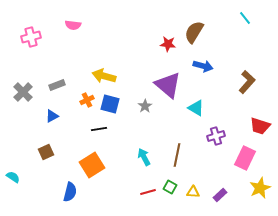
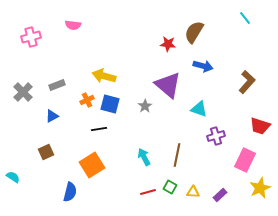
cyan triangle: moved 3 px right, 1 px down; rotated 12 degrees counterclockwise
pink rectangle: moved 2 px down
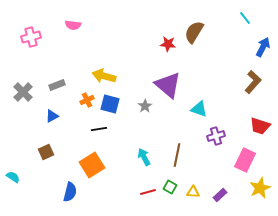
blue arrow: moved 60 px right, 19 px up; rotated 78 degrees counterclockwise
brown L-shape: moved 6 px right
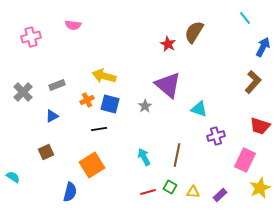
red star: rotated 21 degrees clockwise
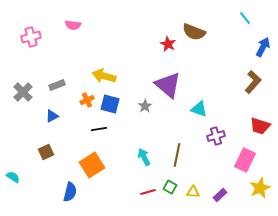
brown semicircle: rotated 100 degrees counterclockwise
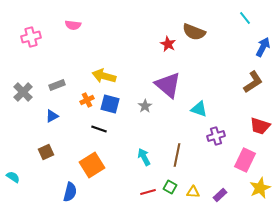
brown L-shape: rotated 15 degrees clockwise
black line: rotated 28 degrees clockwise
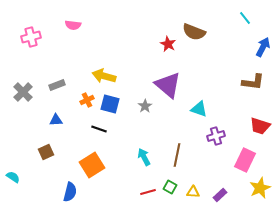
brown L-shape: rotated 40 degrees clockwise
blue triangle: moved 4 px right, 4 px down; rotated 24 degrees clockwise
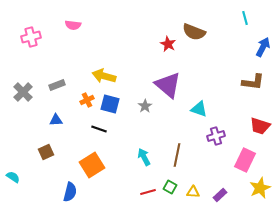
cyan line: rotated 24 degrees clockwise
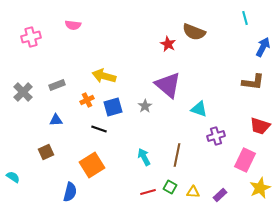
blue square: moved 3 px right, 3 px down; rotated 30 degrees counterclockwise
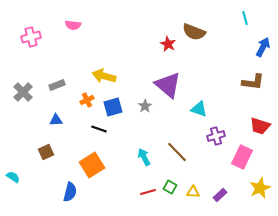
brown line: moved 3 px up; rotated 55 degrees counterclockwise
pink rectangle: moved 3 px left, 3 px up
